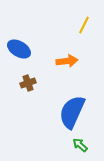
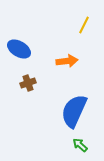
blue semicircle: moved 2 px right, 1 px up
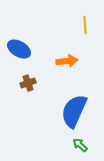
yellow line: moved 1 px right; rotated 30 degrees counterclockwise
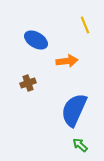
yellow line: rotated 18 degrees counterclockwise
blue ellipse: moved 17 px right, 9 px up
blue semicircle: moved 1 px up
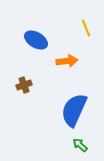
yellow line: moved 1 px right, 3 px down
brown cross: moved 4 px left, 2 px down
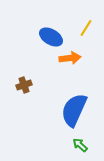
yellow line: rotated 54 degrees clockwise
blue ellipse: moved 15 px right, 3 px up
orange arrow: moved 3 px right, 3 px up
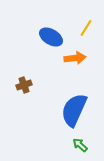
orange arrow: moved 5 px right
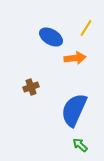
brown cross: moved 7 px right, 2 px down
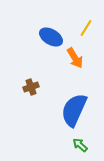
orange arrow: rotated 65 degrees clockwise
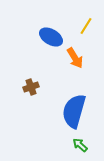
yellow line: moved 2 px up
blue semicircle: moved 1 px down; rotated 8 degrees counterclockwise
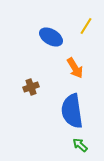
orange arrow: moved 10 px down
blue semicircle: moved 2 px left; rotated 24 degrees counterclockwise
